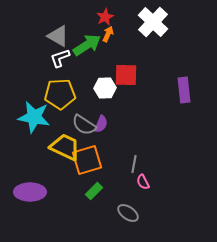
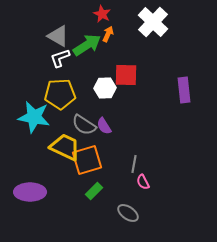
red star: moved 3 px left, 3 px up; rotated 18 degrees counterclockwise
purple semicircle: moved 3 px right, 2 px down; rotated 126 degrees clockwise
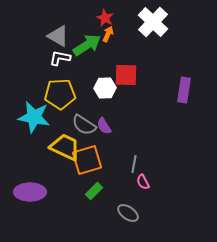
red star: moved 3 px right, 4 px down
white L-shape: rotated 30 degrees clockwise
purple rectangle: rotated 15 degrees clockwise
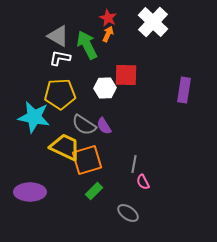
red star: moved 3 px right
green arrow: rotated 84 degrees counterclockwise
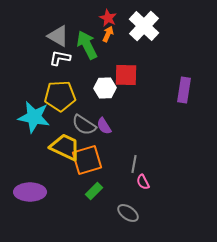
white cross: moved 9 px left, 4 px down
yellow pentagon: moved 2 px down
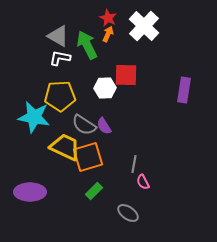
orange square: moved 1 px right, 3 px up
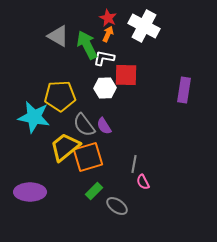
white cross: rotated 16 degrees counterclockwise
white L-shape: moved 44 px right
gray semicircle: rotated 20 degrees clockwise
yellow trapezoid: rotated 64 degrees counterclockwise
gray ellipse: moved 11 px left, 7 px up
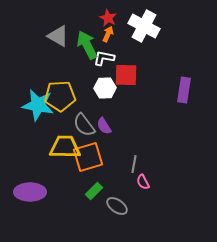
cyan star: moved 4 px right, 12 px up
yellow trapezoid: rotated 40 degrees clockwise
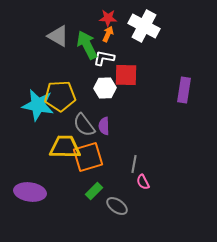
red star: rotated 24 degrees counterclockwise
purple semicircle: rotated 30 degrees clockwise
purple ellipse: rotated 8 degrees clockwise
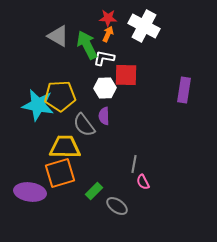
purple semicircle: moved 10 px up
orange square: moved 28 px left, 16 px down
